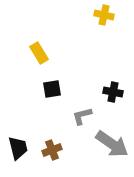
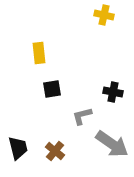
yellow rectangle: rotated 25 degrees clockwise
brown cross: moved 3 px right, 1 px down; rotated 30 degrees counterclockwise
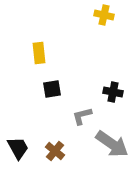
black trapezoid: rotated 15 degrees counterclockwise
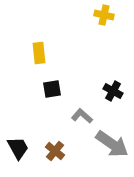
black cross: moved 1 px up; rotated 18 degrees clockwise
gray L-shape: rotated 55 degrees clockwise
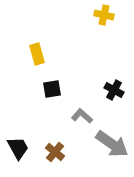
yellow rectangle: moved 2 px left, 1 px down; rotated 10 degrees counterclockwise
black cross: moved 1 px right, 1 px up
brown cross: moved 1 px down
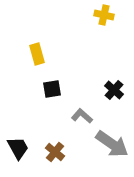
black cross: rotated 12 degrees clockwise
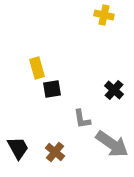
yellow rectangle: moved 14 px down
gray L-shape: moved 3 px down; rotated 140 degrees counterclockwise
